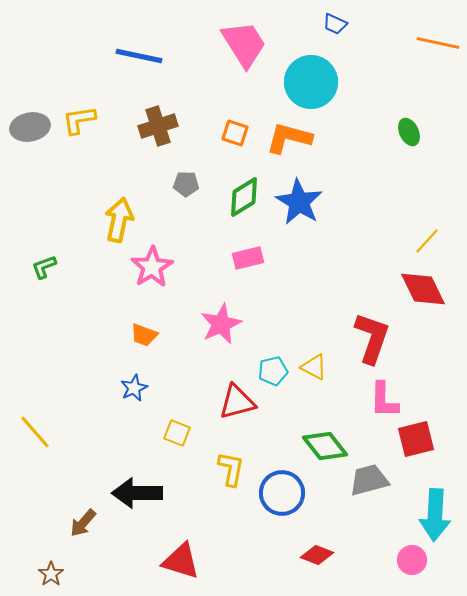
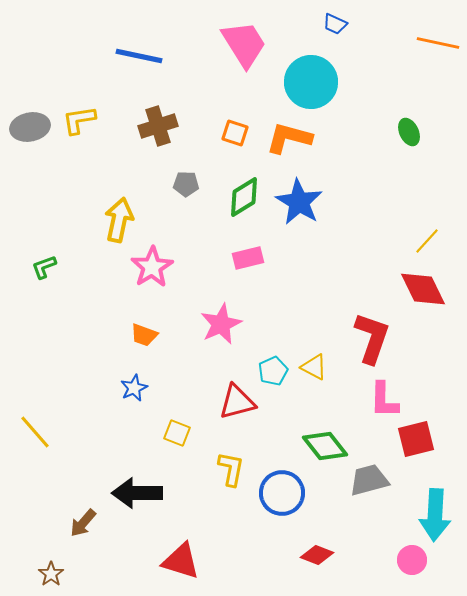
cyan pentagon at (273, 371): rotated 12 degrees counterclockwise
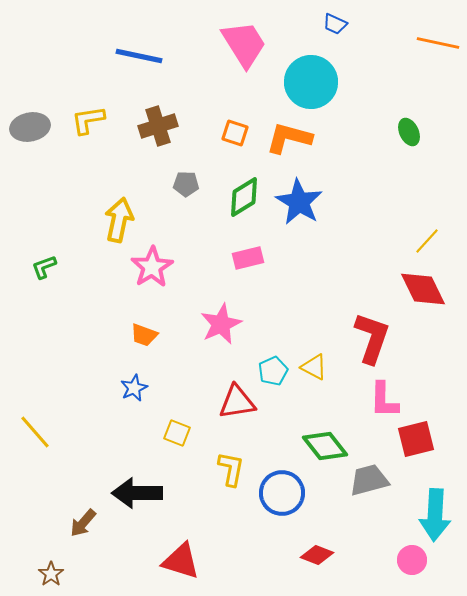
yellow L-shape at (79, 120): moved 9 px right
red triangle at (237, 402): rotated 6 degrees clockwise
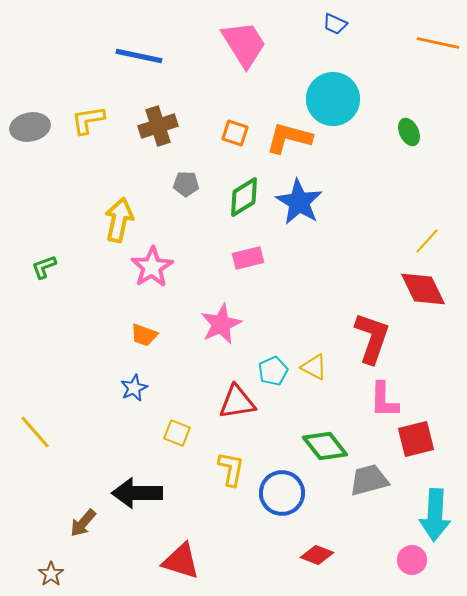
cyan circle at (311, 82): moved 22 px right, 17 px down
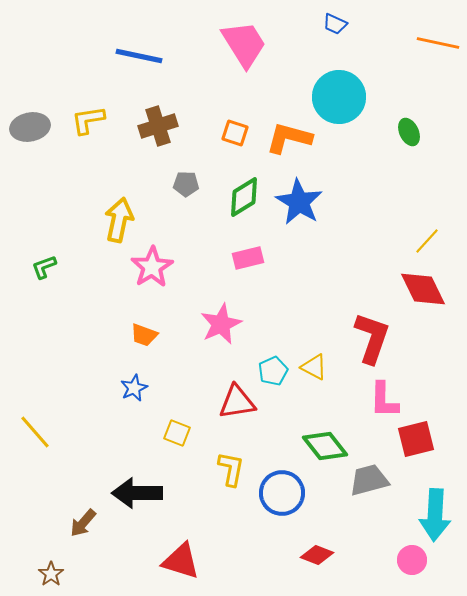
cyan circle at (333, 99): moved 6 px right, 2 px up
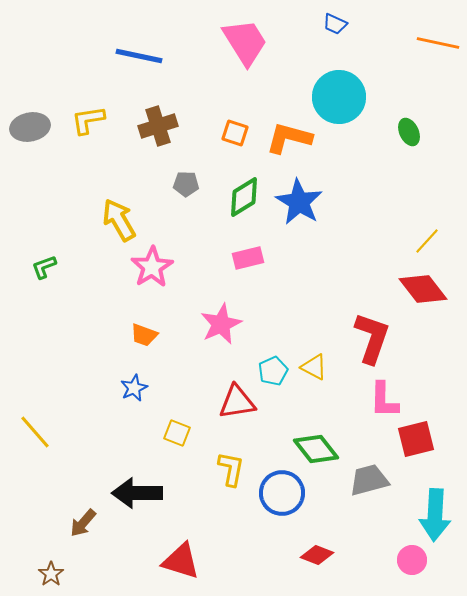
pink trapezoid at (244, 44): moved 1 px right, 2 px up
yellow arrow at (119, 220): rotated 42 degrees counterclockwise
red diamond at (423, 289): rotated 12 degrees counterclockwise
green diamond at (325, 446): moved 9 px left, 3 px down
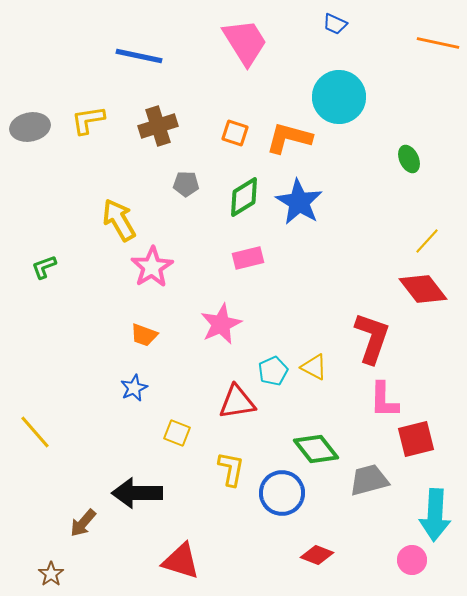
green ellipse at (409, 132): moved 27 px down
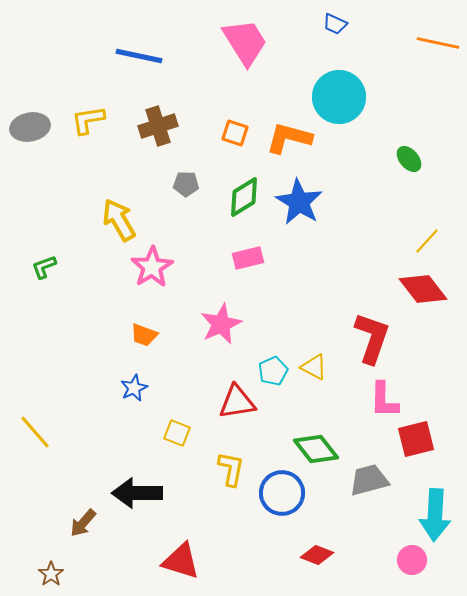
green ellipse at (409, 159): rotated 16 degrees counterclockwise
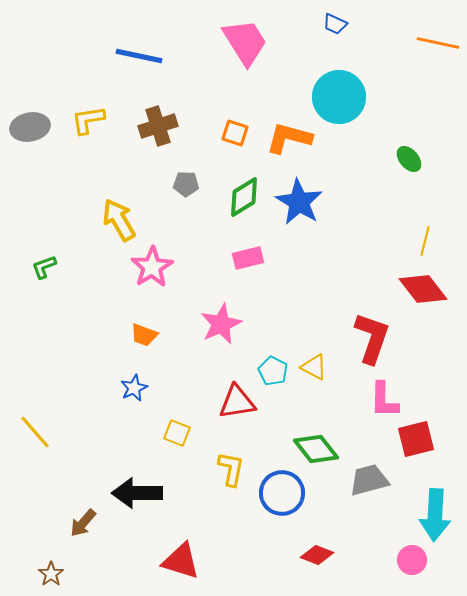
yellow line at (427, 241): moved 2 px left; rotated 28 degrees counterclockwise
cyan pentagon at (273, 371): rotated 20 degrees counterclockwise
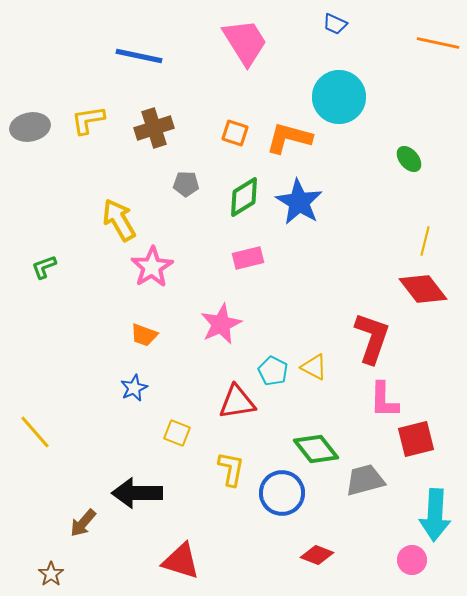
brown cross at (158, 126): moved 4 px left, 2 px down
gray trapezoid at (369, 480): moved 4 px left
